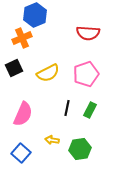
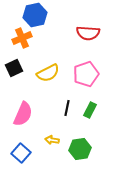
blue hexagon: rotated 10 degrees clockwise
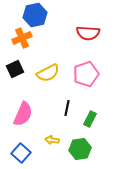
black square: moved 1 px right, 1 px down
green rectangle: moved 9 px down
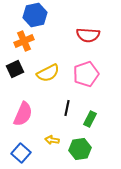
red semicircle: moved 2 px down
orange cross: moved 2 px right, 3 px down
